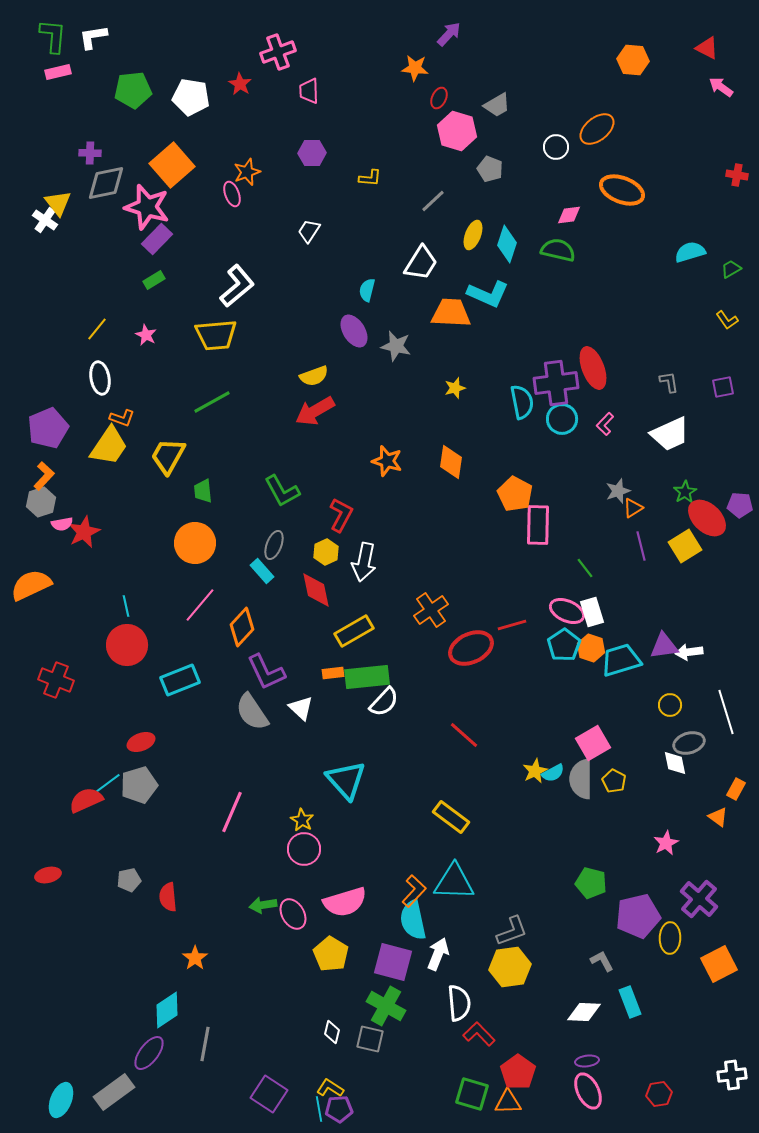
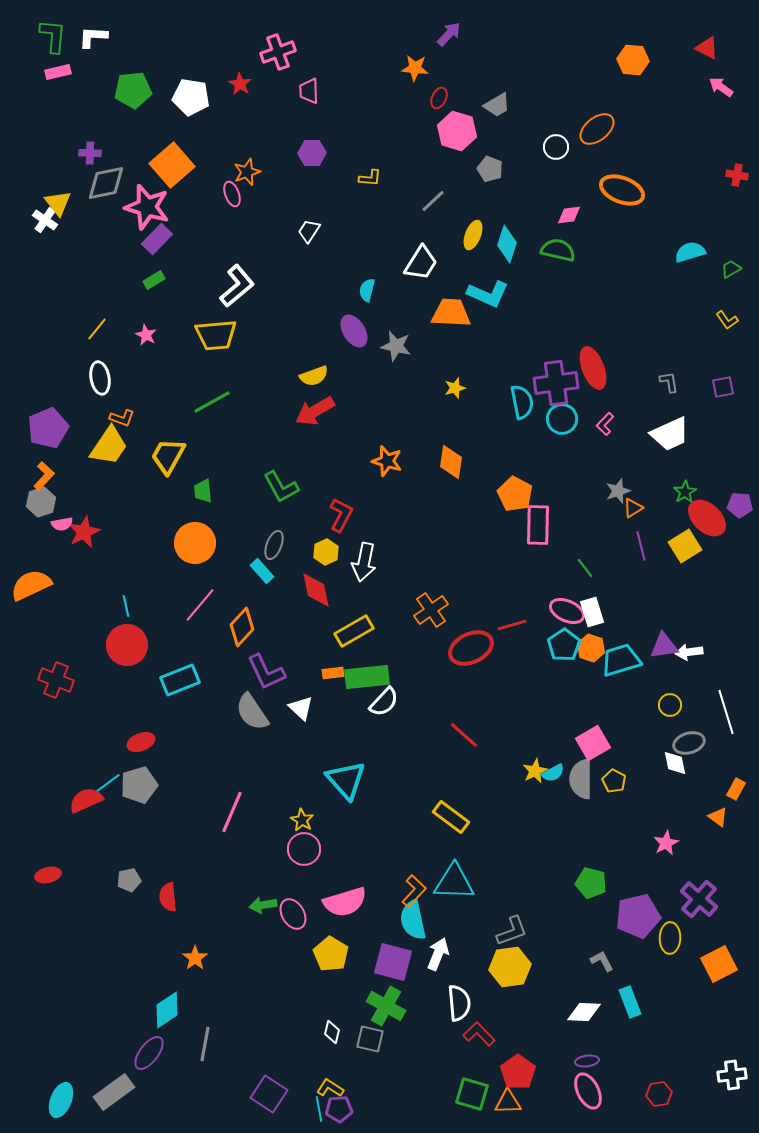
white L-shape at (93, 37): rotated 12 degrees clockwise
green L-shape at (282, 491): moved 1 px left, 4 px up
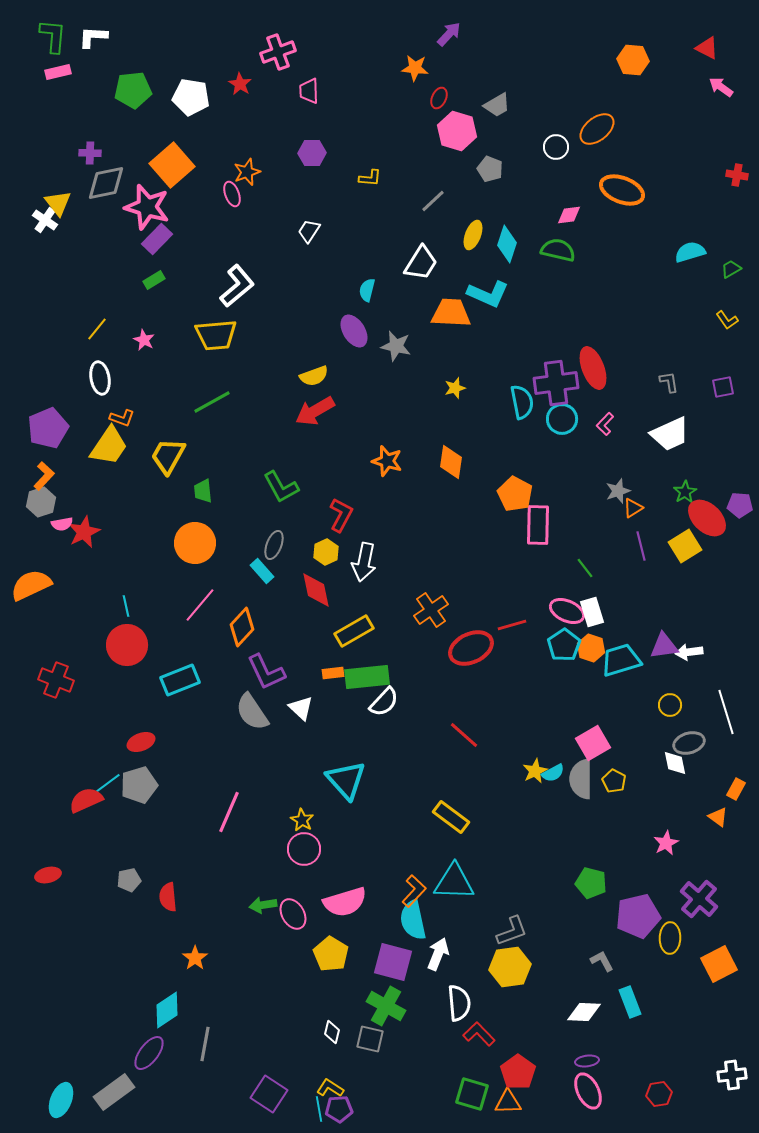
pink star at (146, 335): moved 2 px left, 5 px down
pink line at (232, 812): moved 3 px left
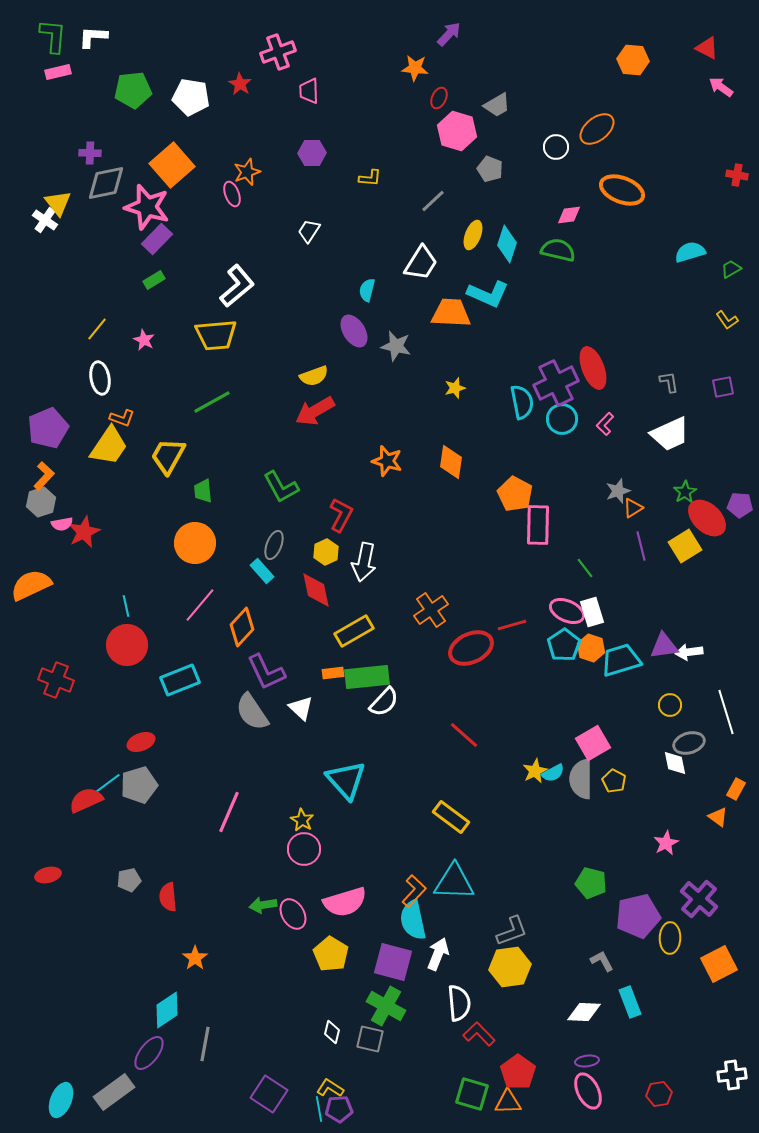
purple cross at (556, 383): rotated 18 degrees counterclockwise
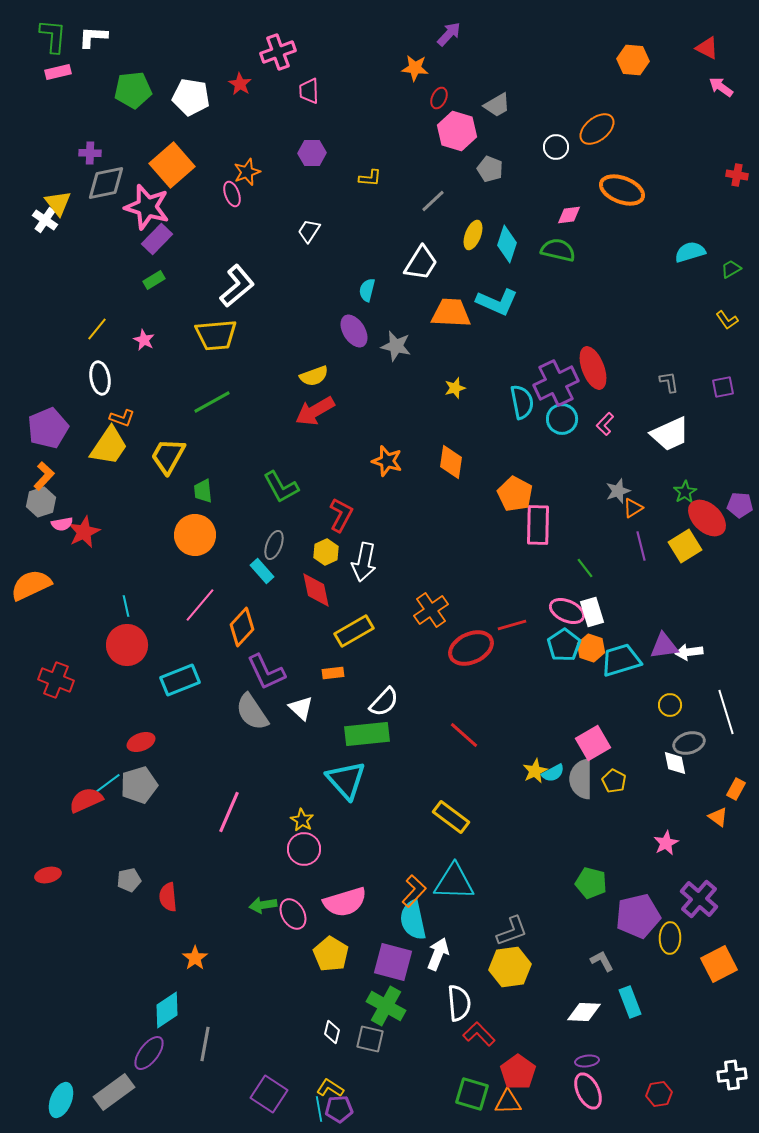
cyan L-shape at (488, 294): moved 9 px right, 8 px down
orange circle at (195, 543): moved 8 px up
green rectangle at (367, 677): moved 57 px down
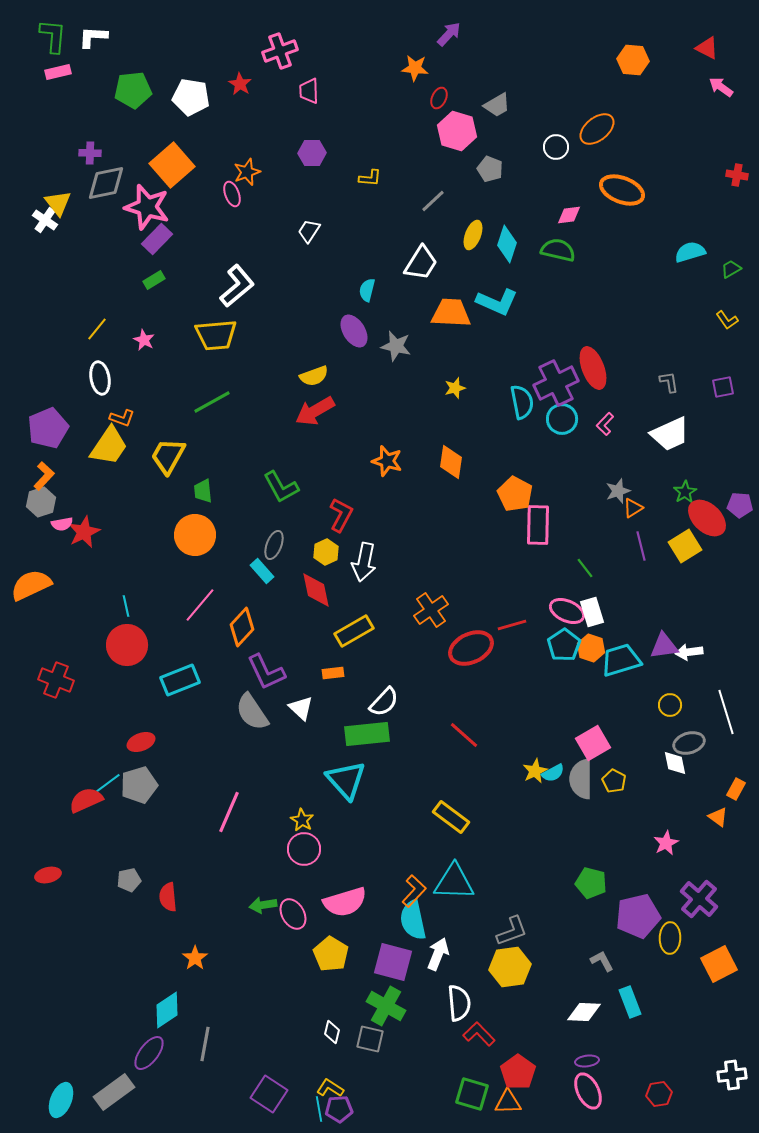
pink cross at (278, 52): moved 2 px right, 1 px up
